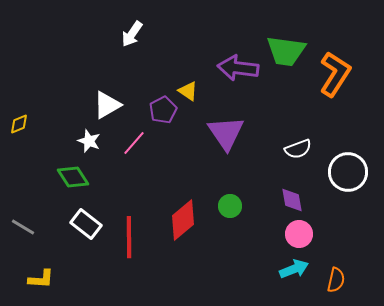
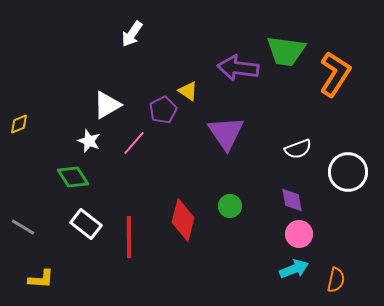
red diamond: rotated 36 degrees counterclockwise
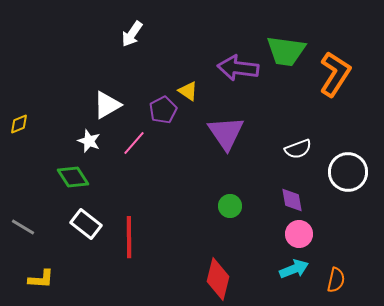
red diamond: moved 35 px right, 59 px down
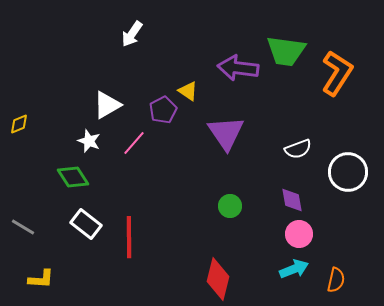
orange L-shape: moved 2 px right, 1 px up
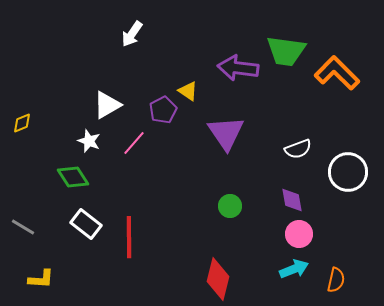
orange L-shape: rotated 78 degrees counterclockwise
yellow diamond: moved 3 px right, 1 px up
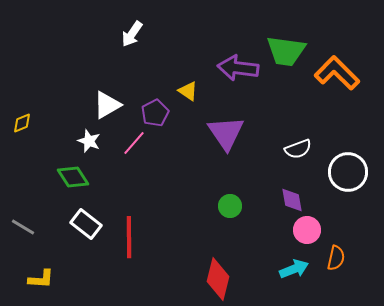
purple pentagon: moved 8 px left, 3 px down
pink circle: moved 8 px right, 4 px up
orange semicircle: moved 22 px up
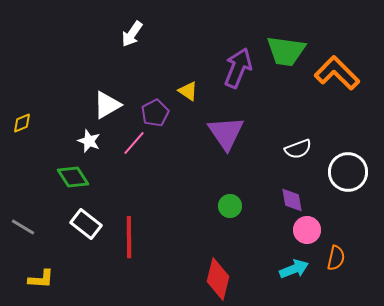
purple arrow: rotated 105 degrees clockwise
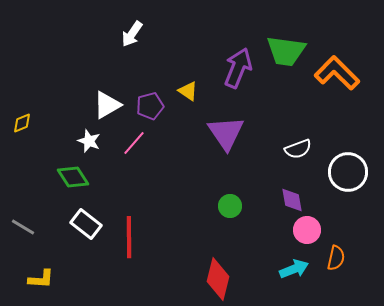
purple pentagon: moved 5 px left, 7 px up; rotated 12 degrees clockwise
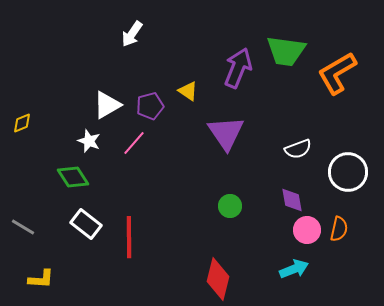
orange L-shape: rotated 75 degrees counterclockwise
orange semicircle: moved 3 px right, 29 px up
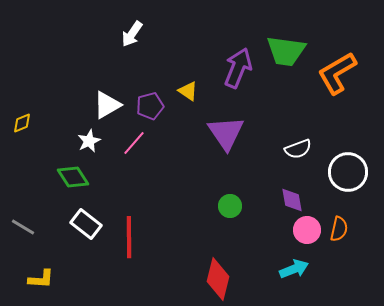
white star: rotated 25 degrees clockwise
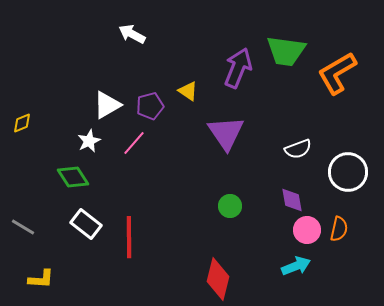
white arrow: rotated 84 degrees clockwise
cyan arrow: moved 2 px right, 3 px up
